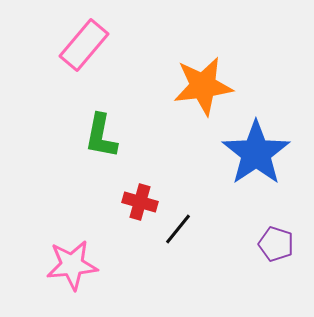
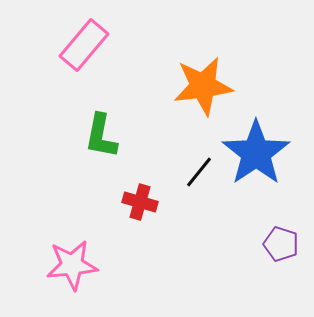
black line: moved 21 px right, 57 px up
purple pentagon: moved 5 px right
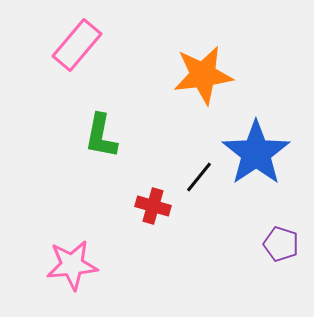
pink rectangle: moved 7 px left
orange star: moved 11 px up
black line: moved 5 px down
red cross: moved 13 px right, 4 px down
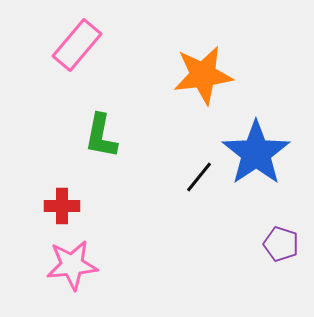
red cross: moved 91 px left; rotated 16 degrees counterclockwise
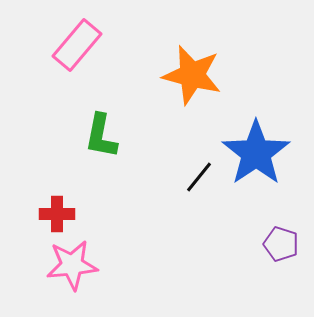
orange star: moved 11 px left; rotated 22 degrees clockwise
red cross: moved 5 px left, 8 px down
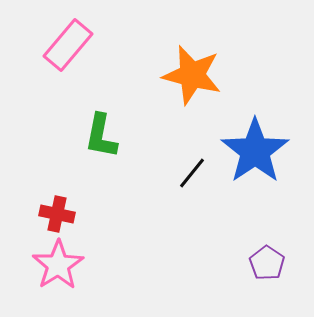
pink rectangle: moved 9 px left
blue star: moved 1 px left, 2 px up
black line: moved 7 px left, 4 px up
red cross: rotated 12 degrees clockwise
purple pentagon: moved 14 px left, 19 px down; rotated 16 degrees clockwise
pink star: moved 14 px left; rotated 27 degrees counterclockwise
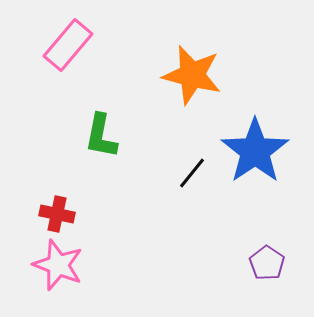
pink star: rotated 18 degrees counterclockwise
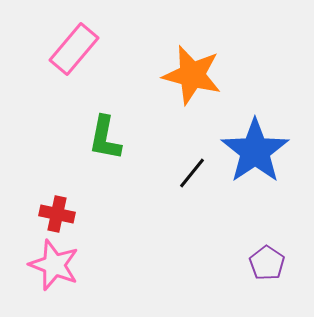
pink rectangle: moved 6 px right, 4 px down
green L-shape: moved 4 px right, 2 px down
pink star: moved 4 px left
